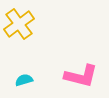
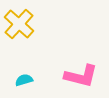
yellow cross: rotated 12 degrees counterclockwise
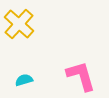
pink L-shape: rotated 120 degrees counterclockwise
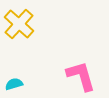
cyan semicircle: moved 10 px left, 4 px down
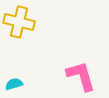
yellow cross: moved 2 px up; rotated 28 degrees counterclockwise
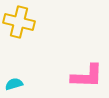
pink L-shape: moved 6 px right; rotated 108 degrees clockwise
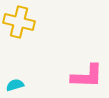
cyan semicircle: moved 1 px right, 1 px down
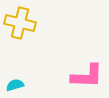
yellow cross: moved 1 px right, 1 px down
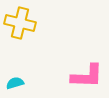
cyan semicircle: moved 2 px up
